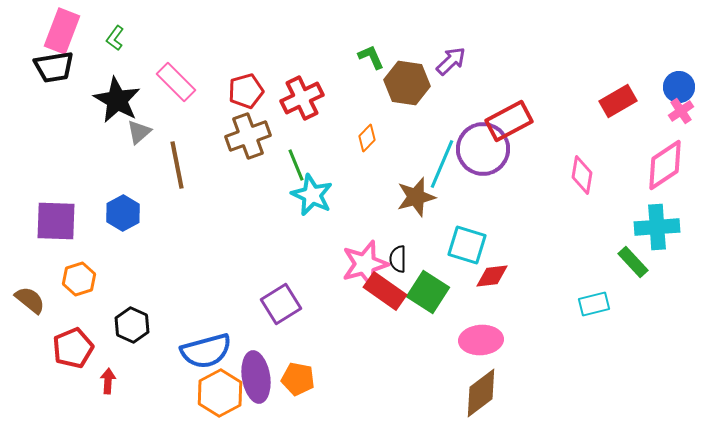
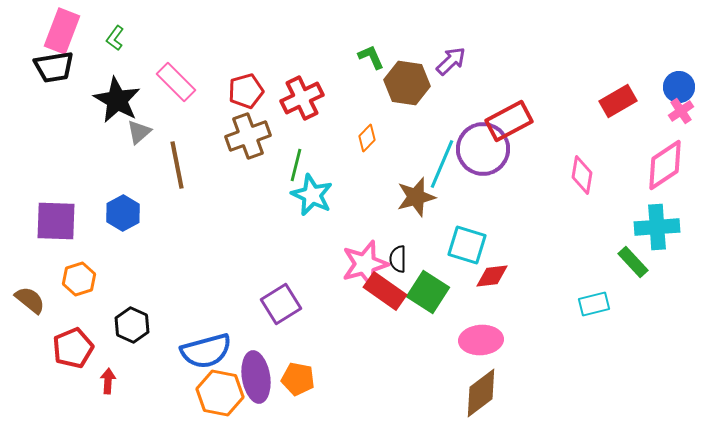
green line at (296, 165): rotated 36 degrees clockwise
orange hexagon at (220, 393): rotated 21 degrees counterclockwise
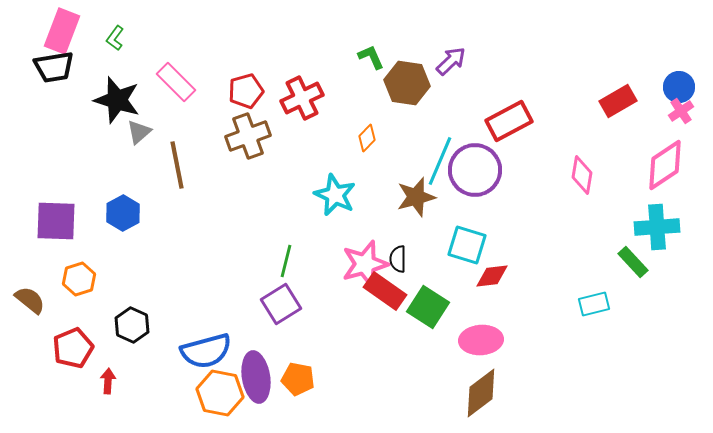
black star at (117, 100): rotated 12 degrees counterclockwise
purple circle at (483, 149): moved 8 px left, 21 px down
cyan line at (442, 164): moved 2 px left, 3 px up
green line at (296, 165): moved 10 px left, 96 px down
cyan star at (312, 195): moved 23 px right
green square at (428, 292): moved 15 px down
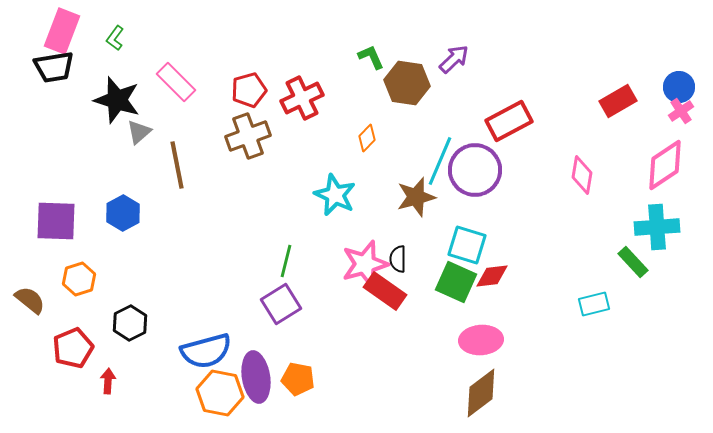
purple arrow at (451, 61): moved 3 px right, 2 px up
red pentagon at (246, 91): moved 3 px right, 1 px up
green square at (428, 307): moved 28 px right, 25 px up; rotated 9 degrees counterclockwise
black hexagon at (132, 325): moved 2 px left, 2 px up; rotated 8 degrees clockwise
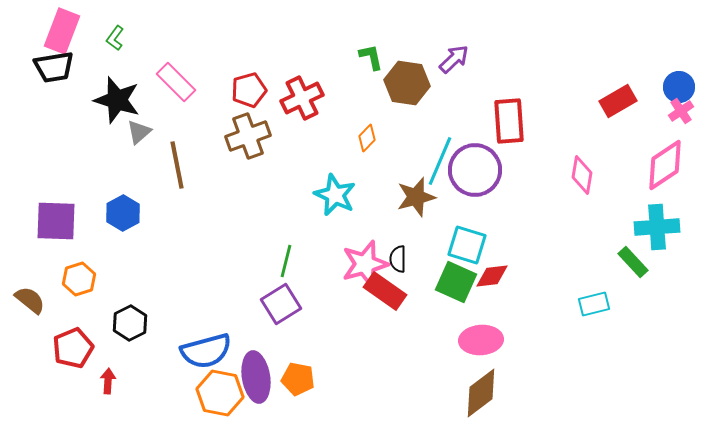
green L-shape at (371, 57): rotated 12 degrees clockwise
red rectangle at (509, 121): rotated 66 degrees counterclockwise
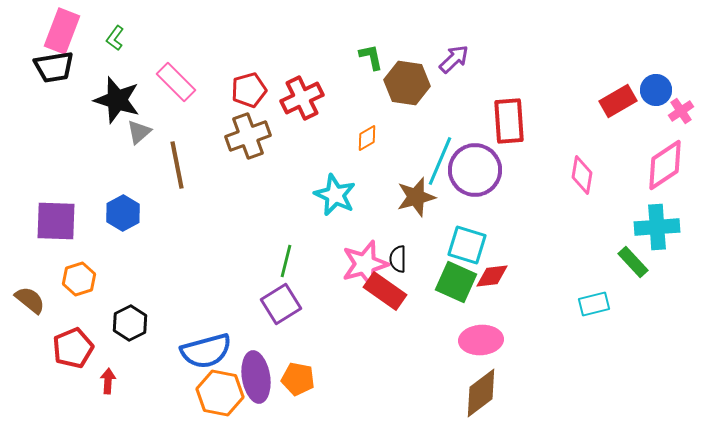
blue circle at (679, 87): moved 23 px left, 3 px down
orange diamond at (367, 138): rotated 16 degrees clockwise
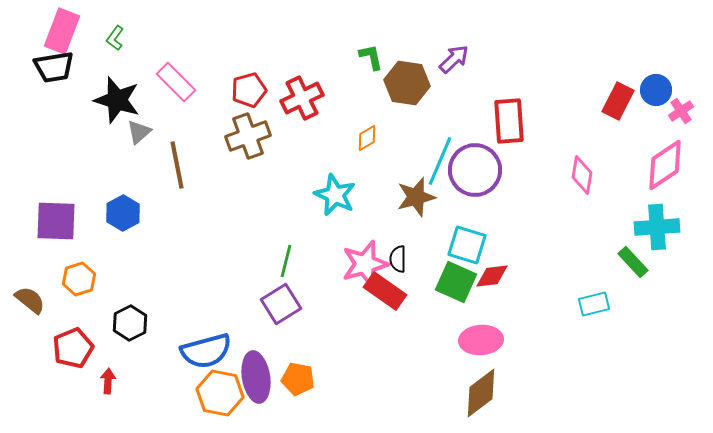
red rectangle at (618, 101): rotated 33 degrees counterclockwise
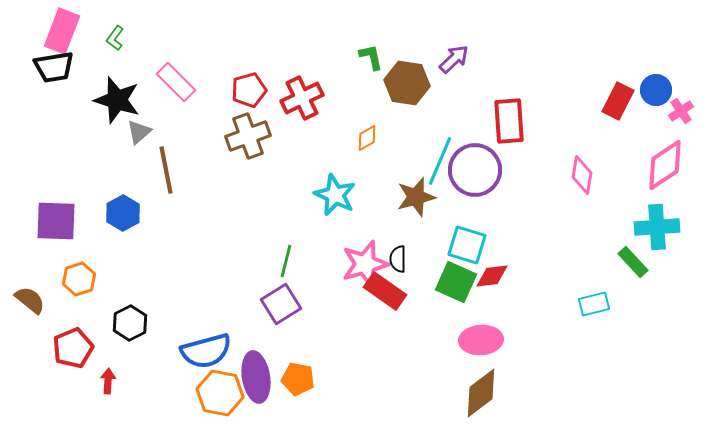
brown line at (177, 165): moved 11 px left, 5 px down
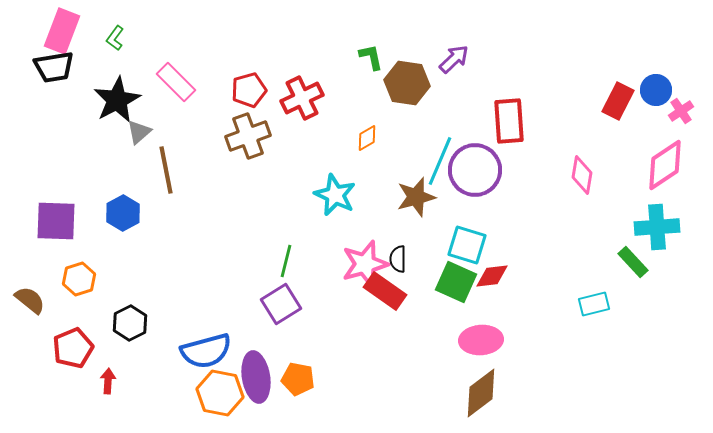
black star at (117, 100): rotated 27 degrees clockwise
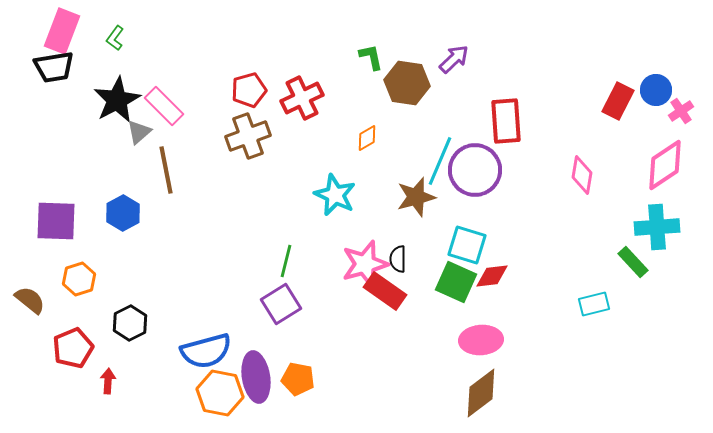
pink rectangle at (176, 82): moved 12 px left, 24 px down
red rectangle at (509, 121): moved 3 px left
